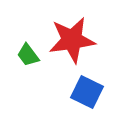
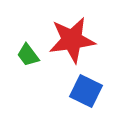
blue square: moved 1 px left, 1 px up
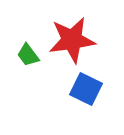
blue square: moved 2 px up
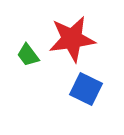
red star: moved 1 px up
